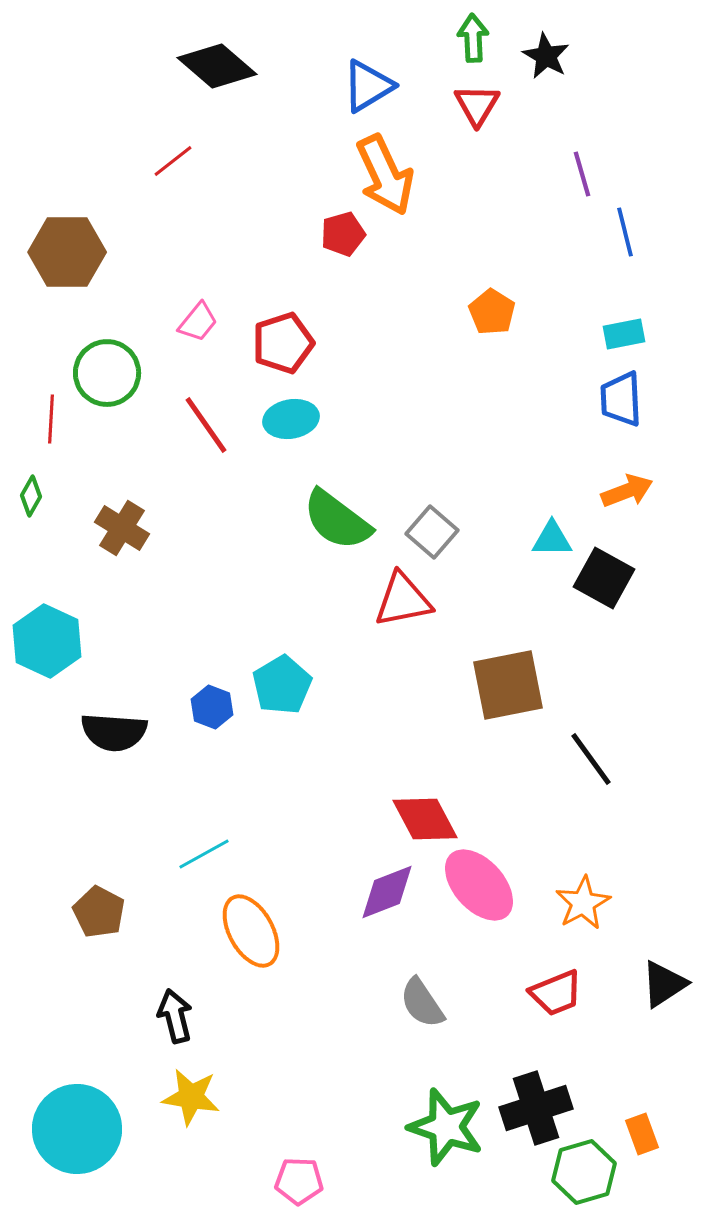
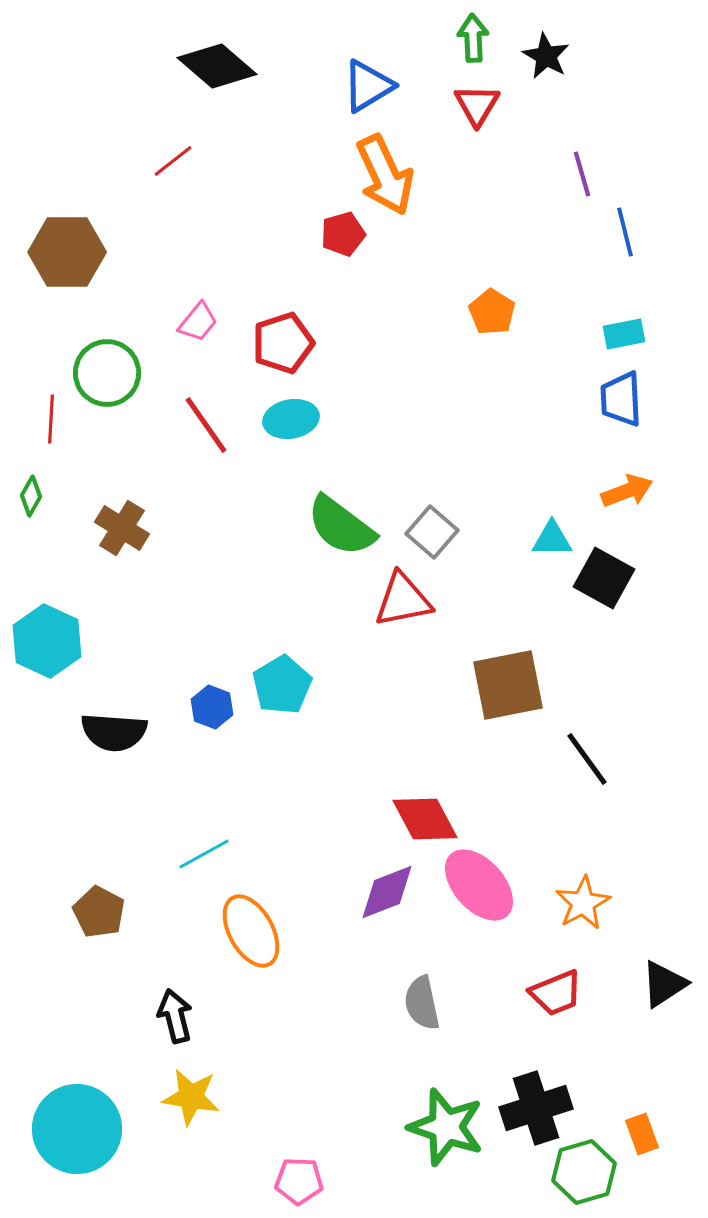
green semicircle at (337, 520): moved 4 px right, 6 px down
black line at (591, 759): moved 4 px left
gray semicircle at (422, 1003): rotated 22 degrees clockwise
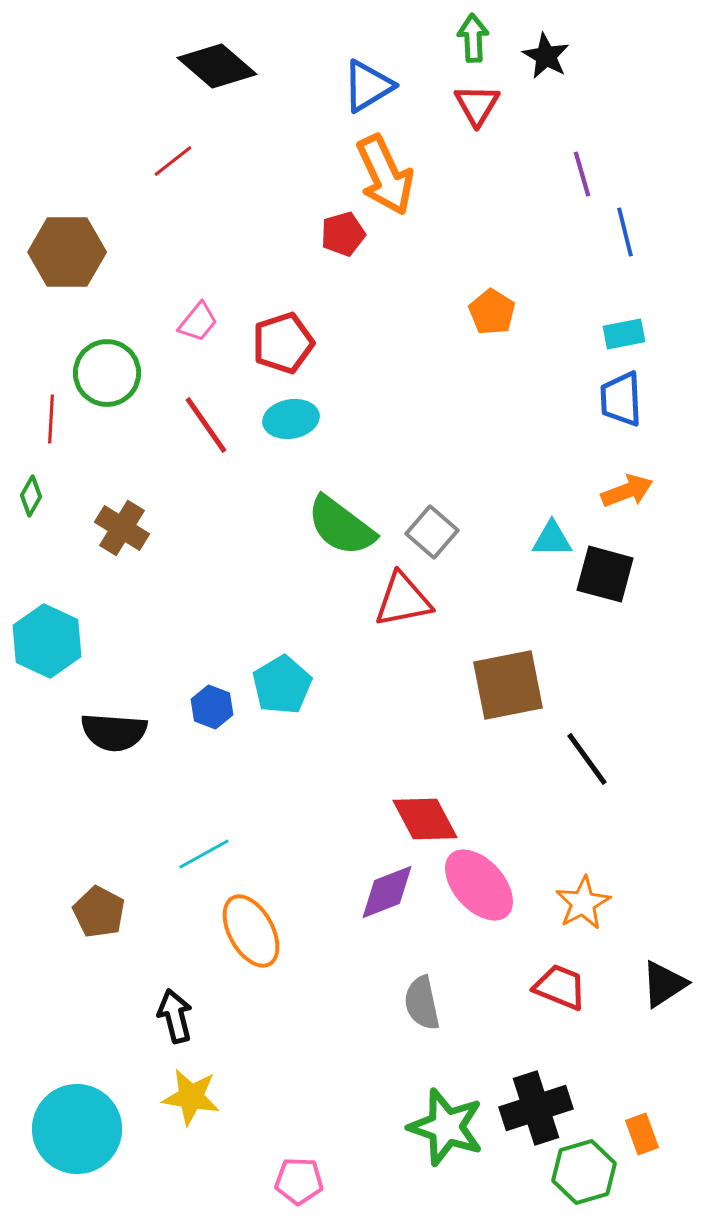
black square at (604, 578): moved 1 px right, 4 px up; rotated 14 degrees counterclockwise
red trapezoid at (556, 993): moved 4 px right, 6 px up; rotated 136 degrees counterclockwise
